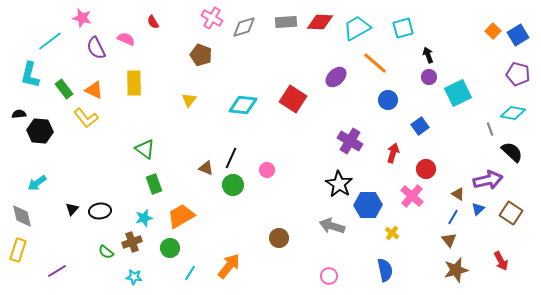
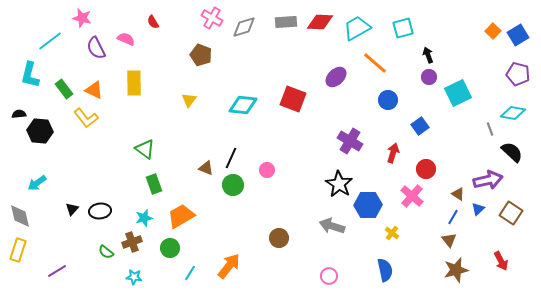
red square at (293, 99): rotated 12 degrees counterclockwise
gray diamond at (22, 216): moved 2 px left
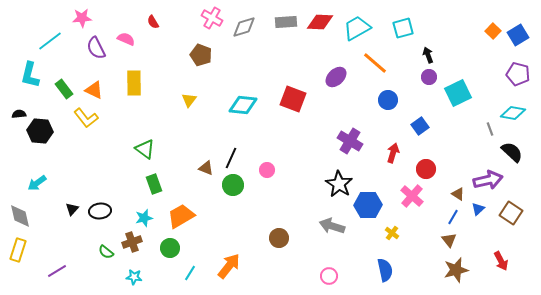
pink star at (82, 18): rotated 18 degrees counterclockwise
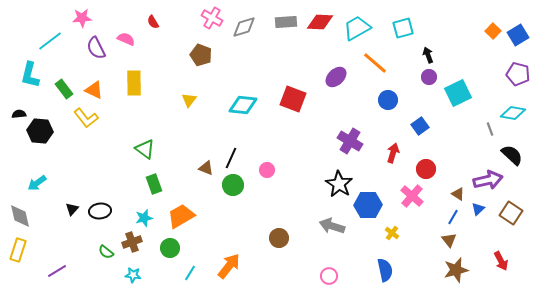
black semicircle at (512, 152): moved 3 px down
cyan star at (134, 277): moved 1 px left, 2 px up
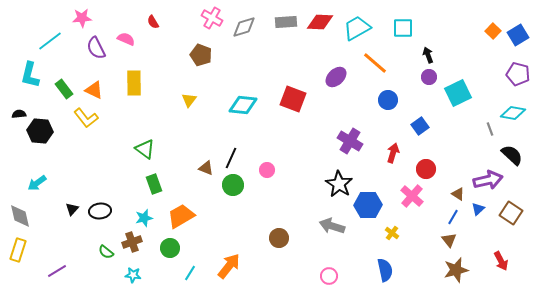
cyan square at (403, 28): rotated 15 degrees clockwise
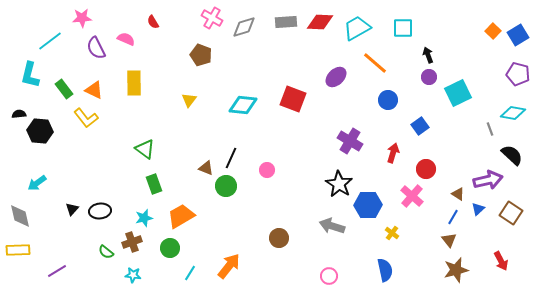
green circle at (233, 185): moved 7 px left, 1 px down
yellow rectangle at (18, 250): rotated 70 degrees clockwise
